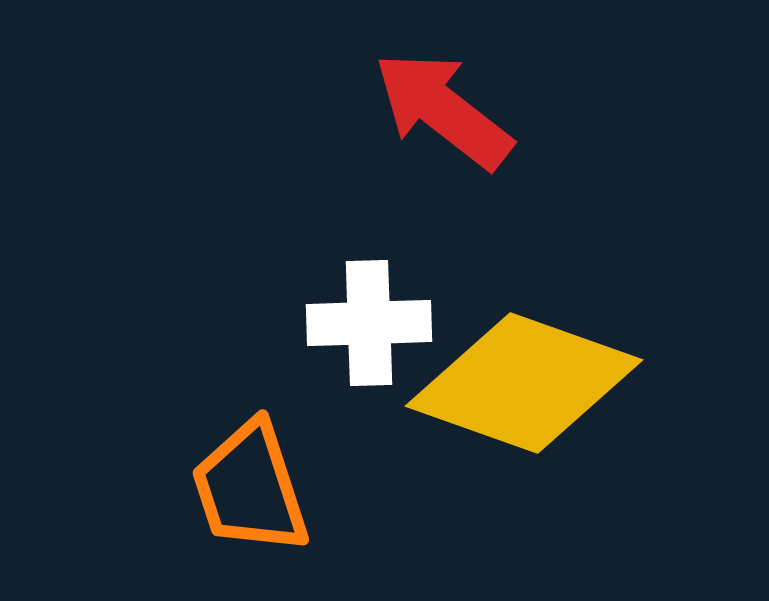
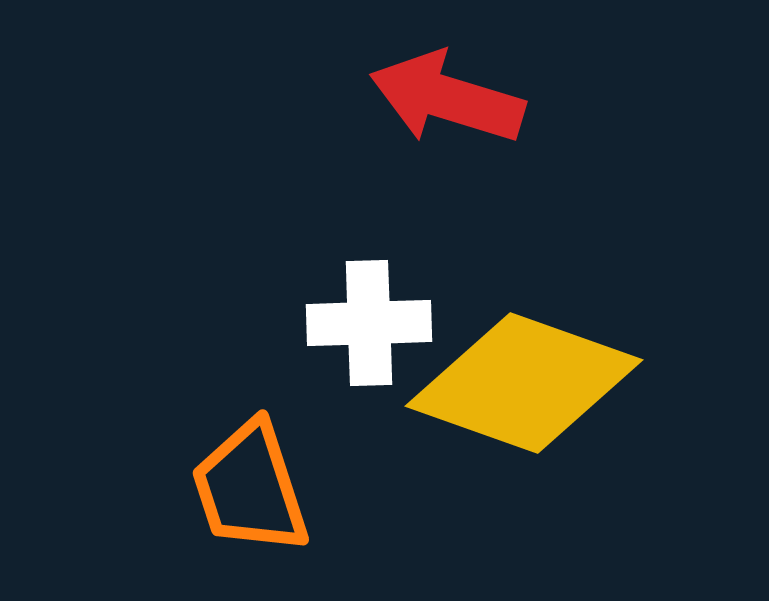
red arrow: moved 4 px right, 12 px up; rotated 21 degrees counterclockwise
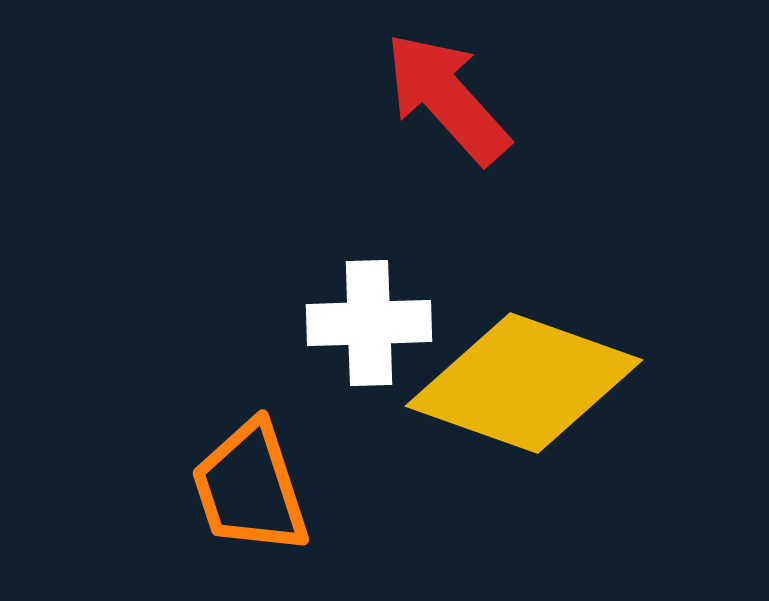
red arrow: rotated 31 degrees clockwise
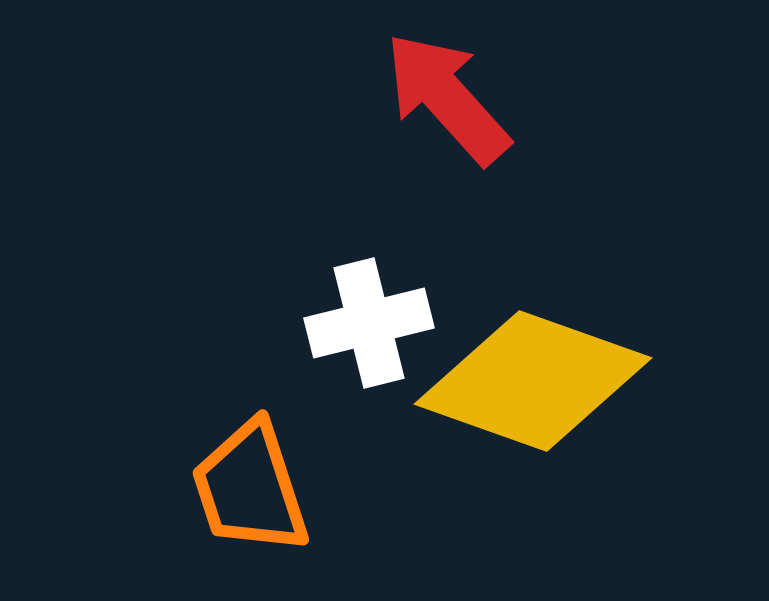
white cross: rotated 12 degrees counterclockwise
yellow diamond: moved 9 px right, 2 px up
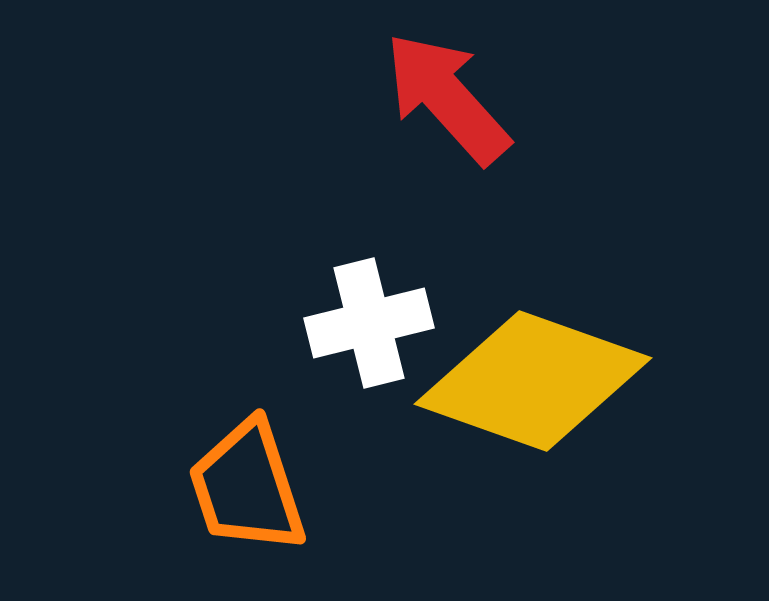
orange trapezoid: moved 3 px left, 1 px up
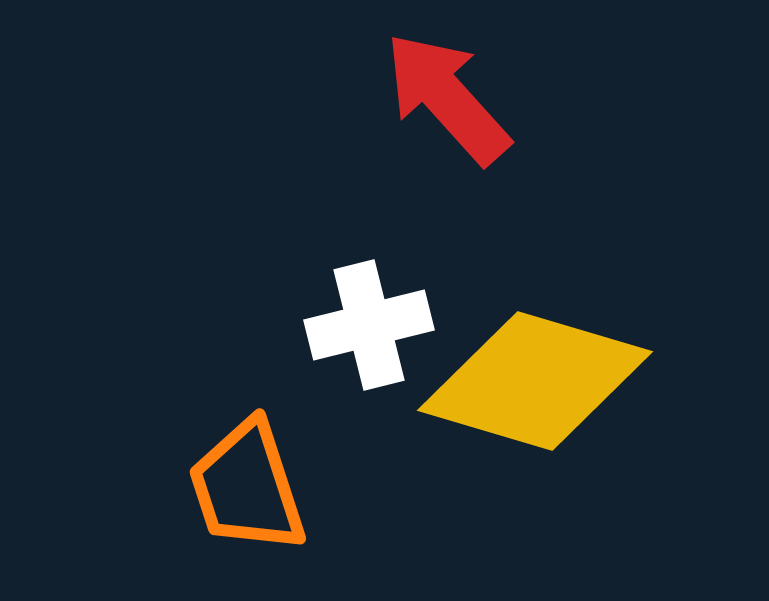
white cross: moved 2 px down
yellow diamond: moved 2 px right; rotated 3 degrees counterclockwise
